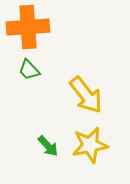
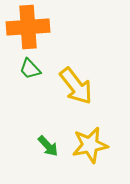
green trapezoid: moved 1 px right, 1 px up
yellow arrow: moved 10 px left, 9 px up
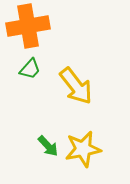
orange cross: moved 1 px up; rotated 6 degrees counterclockwise
green trapezoid: rotated 95 degrees counterclockwise
yellow star: moved 7 px left, 4 px down
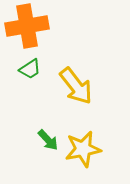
orange cross: moved 1 px left
green trapezoid: rotated 15 degrees clockwise
green arrow: moved 6 px up
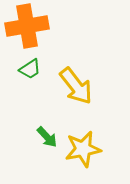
green arrow: moved 1 px left, 3 px up
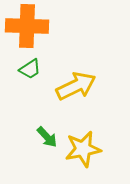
orange cross: rotated 12 degrees clockwise
yellow arrow: rotated 78 degrees counterclockwise
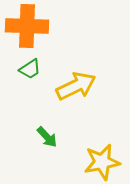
yellow star: moved 19 px right, 13 px down
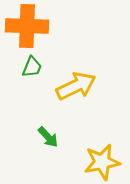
green trapezoid: moved 2 px right, 2 px up; rotated 35 degrees counterclockwise
green arrow: moved 1 px right
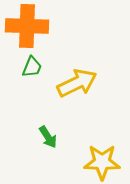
yellow arrow: moved 1 px right, 3 px up
green arrow: rotated 10 degrees clockwise
yellow star: rotated 12 degrees clockwise
